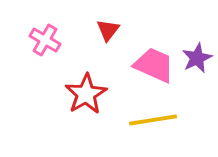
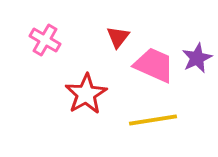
red triangle: moved 10 px right, 7 px down
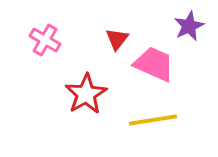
red triangle: moved 1 px left, 2 px down
purple star: moved 8 px left, 32 px up
pink trapezoid: moved 1 px up
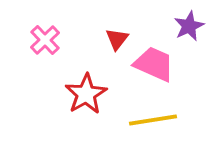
pink cross: rotated 16 degrees clockwise
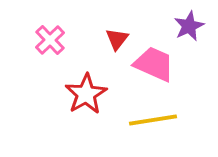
pink cross: moved 5 px right
